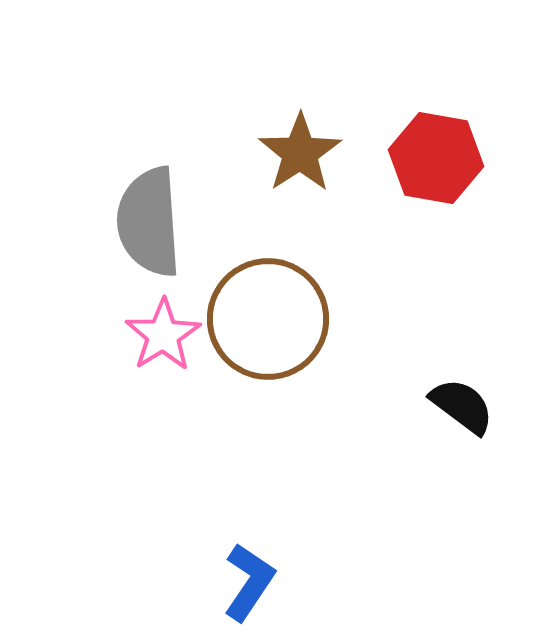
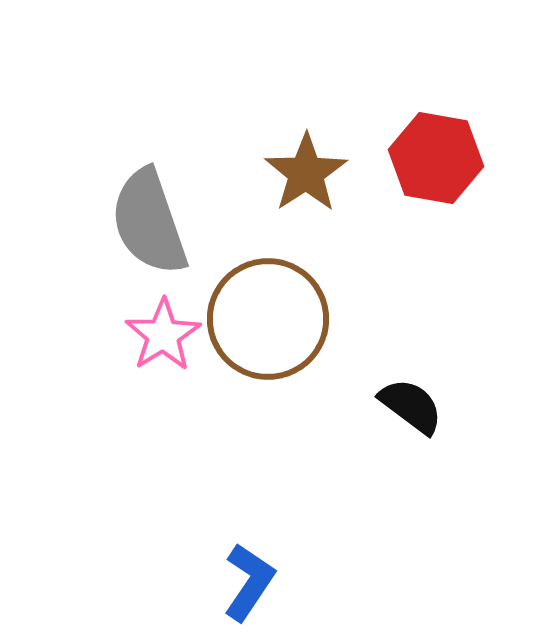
brown star: moved 6 px right, 20 px down
gray semicircle: rotated 15 degrees counterclockwise
black semicircle: moved 51 px left
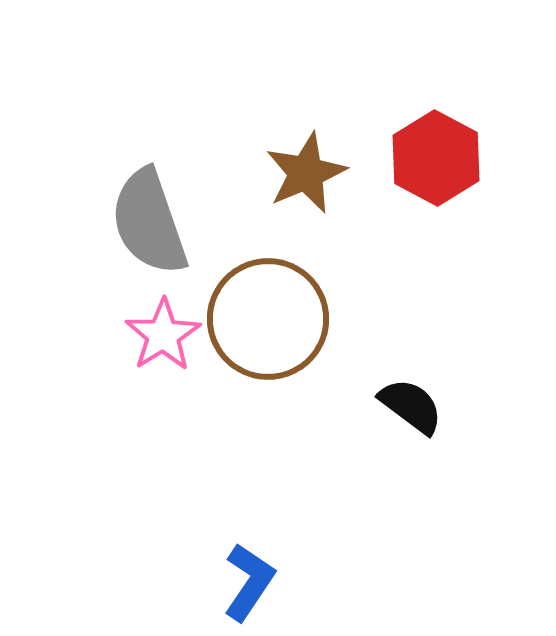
red hexagon: rotated 18 degrees clockwise
brown star: rotated 10 degrees clockwise
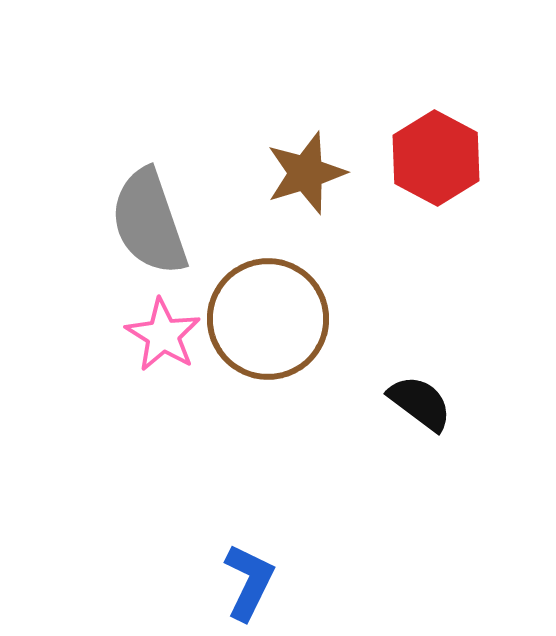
brown star: rotated 6 degrees clockwise
pink star: rotated 8 degrees counterclockwise
black semicircle: moved 9 px right, 3 px up
blue L-shape: rotated 8 degrees counterclockwise
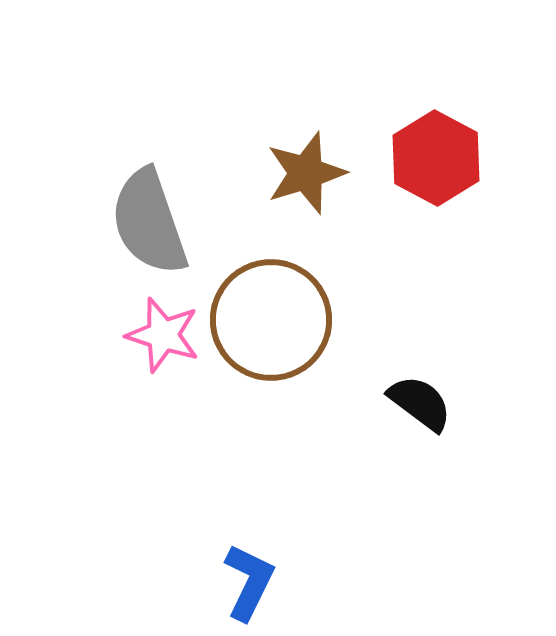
brown circle: moved 3 px right, 1 px down
pink star: rotated 14 degrees counterclockwise
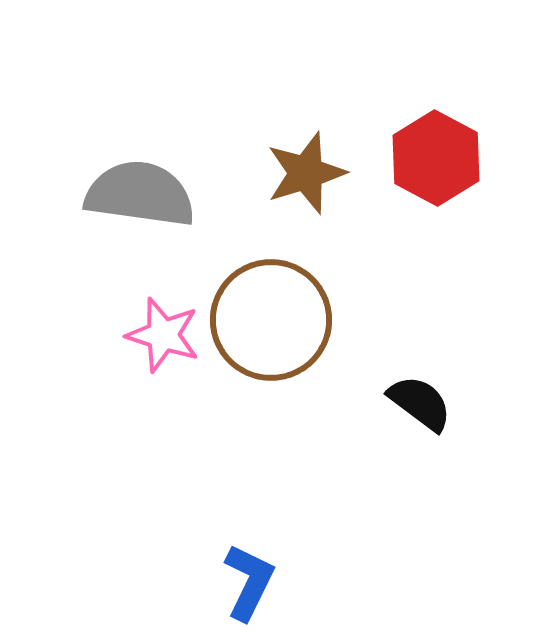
gray semicircle: moved 9 px left, 28 px up; rotated 117 degrees clockwise
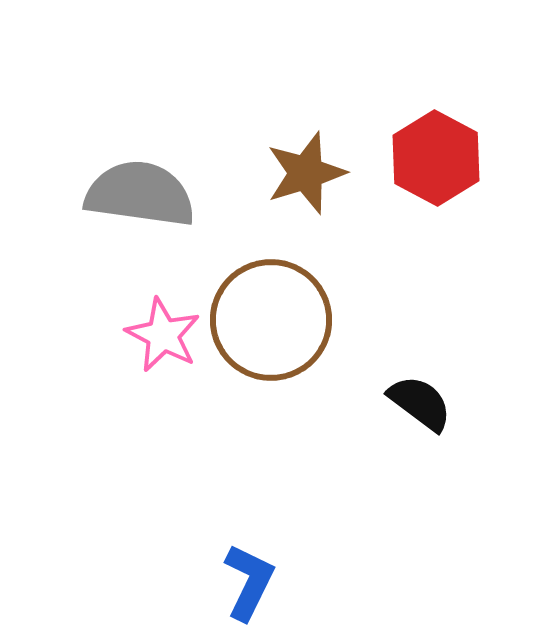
pink star: rotated 10 degrees clockwise
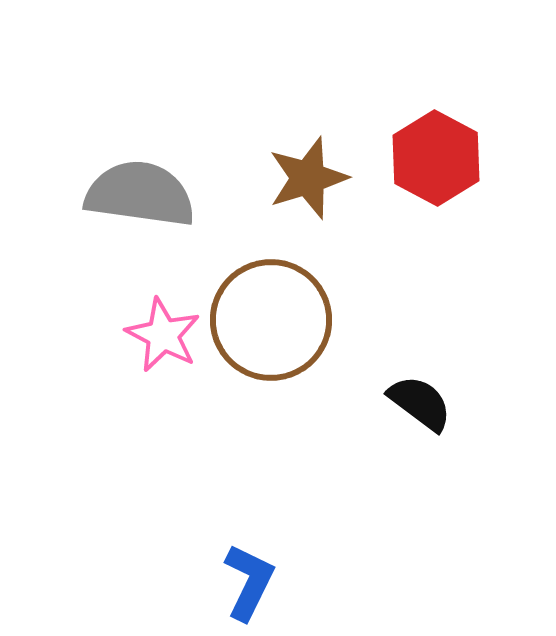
brown star: moved 2 px right, 5 px down
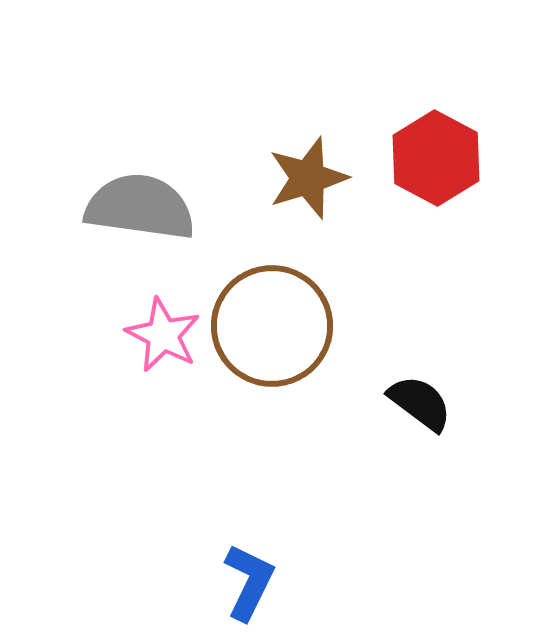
gray semicircle: moved 13 px down
brown circle: moved 1 px right, 6 px down
